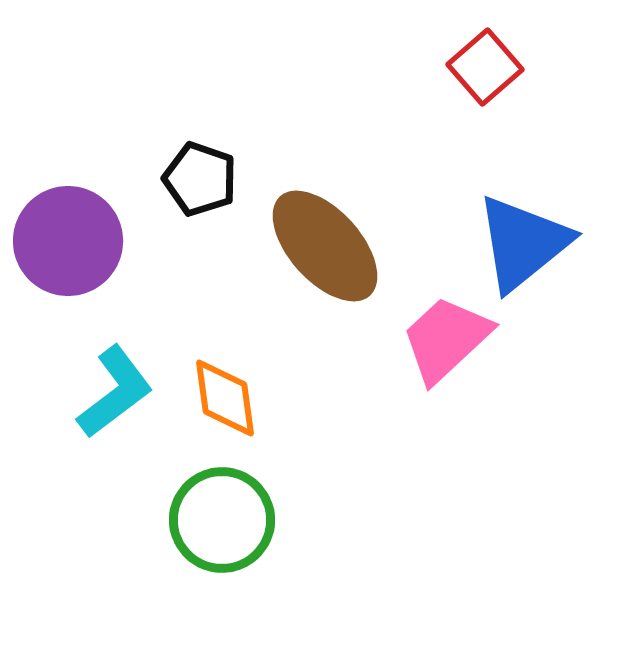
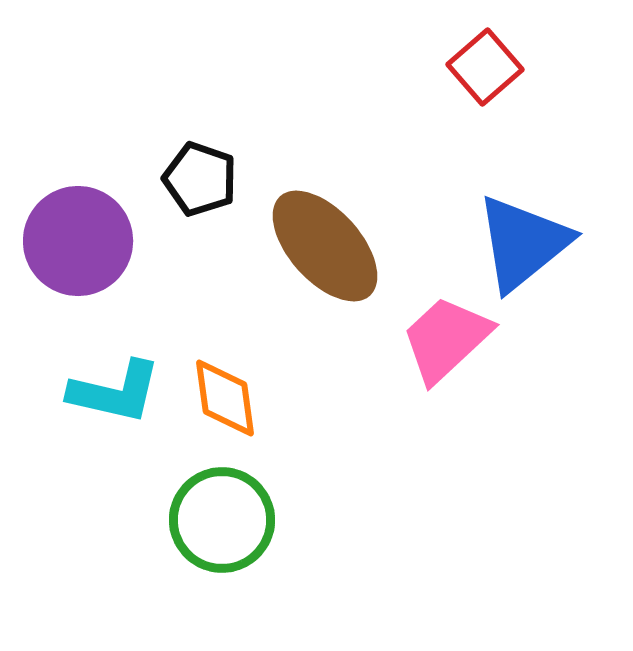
purple circle: moved 10 px right
cyan L-shape: rotated 50 degrees clockwise
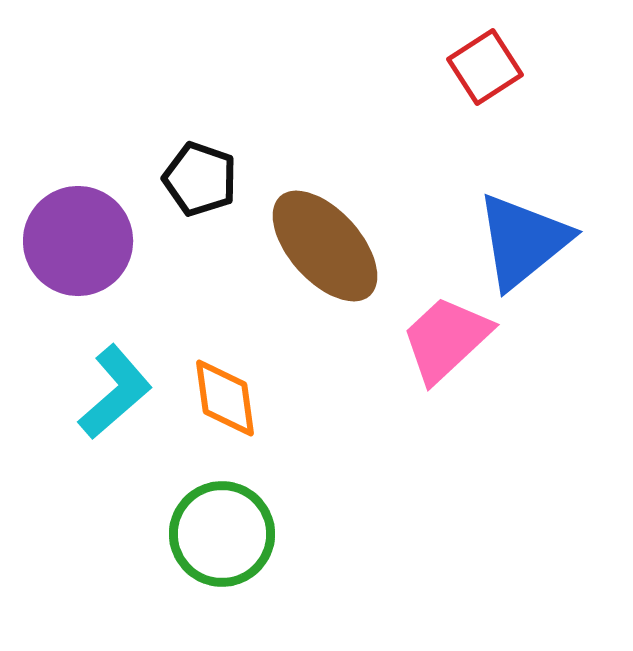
red square: rotated 8 degrees clockwise
blue triangle: moved 2 px up
cyan L-shape: rotated 54 degrees counterclockwise
green circle: moved 14 px down
